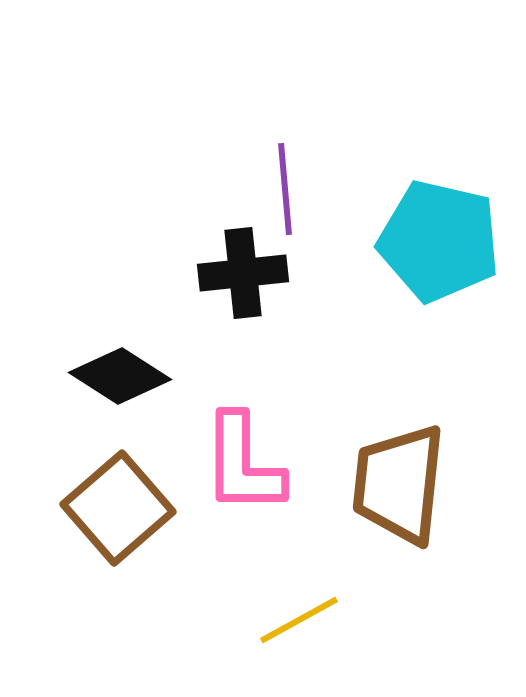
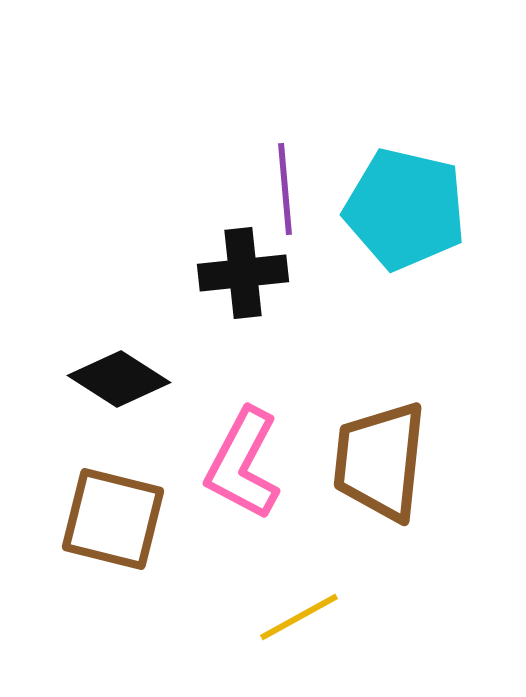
cyan pentagon: moved 34 px left, 32 px up
black diamond: moved 1 px left, 3 px down
pink L-shape: rotated 28 degrees clockwise
brown trapezoid: moved 19 px left, 23 px up
brown square: moved 5 px left, 11 px down; rotated 35 degrees counterclockwise
yellow line: moved 3 px up
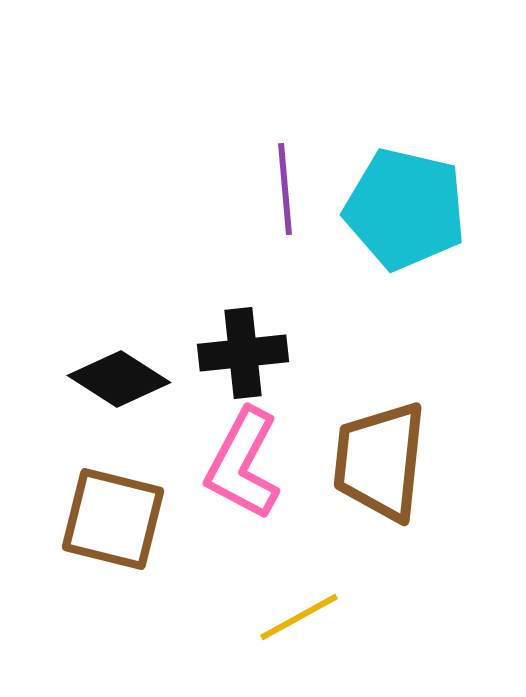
black cross: moved 80 px down
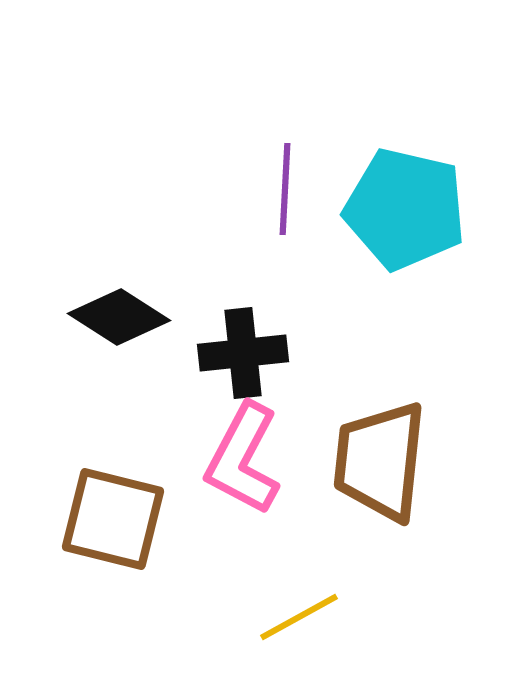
purple line: rotated 8 degrees clockwise
black diamond: moved 62 px up
pink L-shape: moved 5 px up
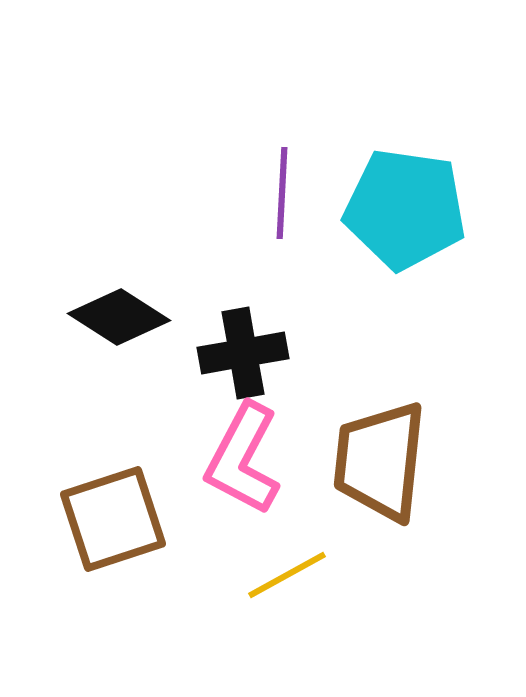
purple line: moved 3 px left, 4 px down
cyan pentagon: rotated 5 degrees counterclockwise
black cross: rotated 4 degrees counterclockwise
brown square: rotated 32 degrees counterclockwise
yellow line: moved 12 px left, 42 px up
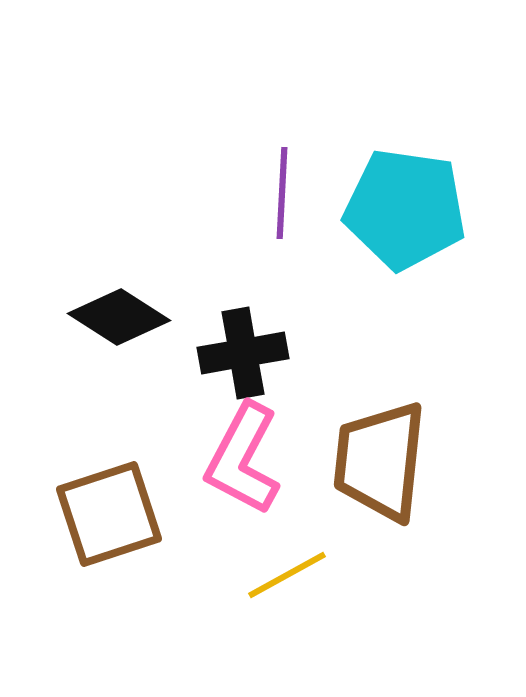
brown square: moved 4 px left, 5 px up
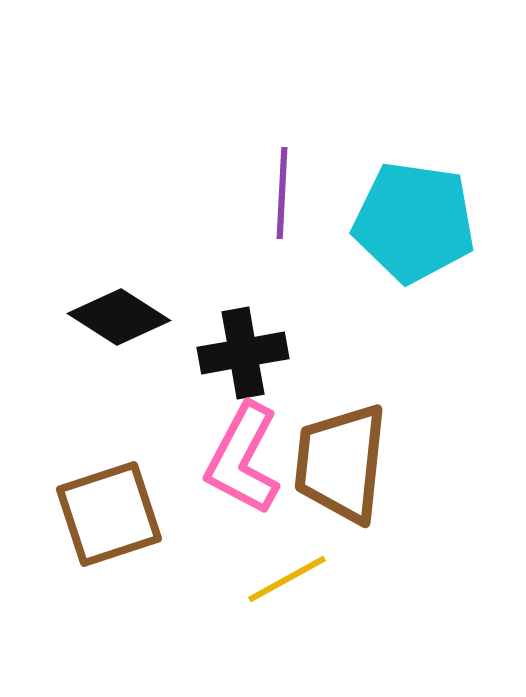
cyan pentagon: moved 9 px right, 13 px down
brown trapezoid: moved 39 px left, 2 px down
yellow line: moved 4 px down
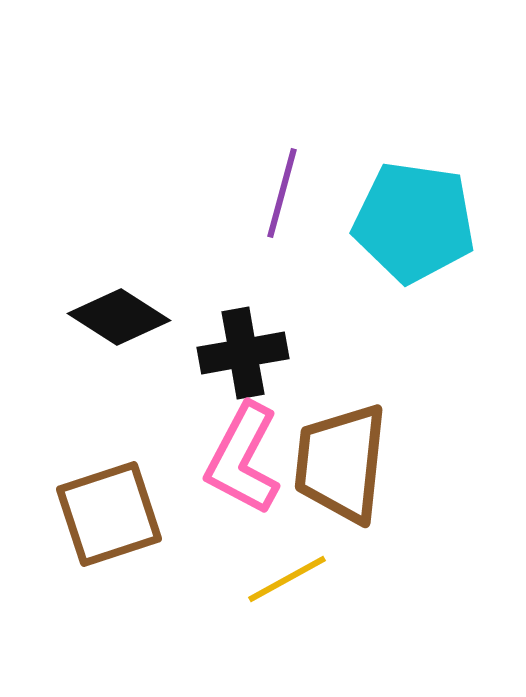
purple line: rotated 12 degrees clockwise
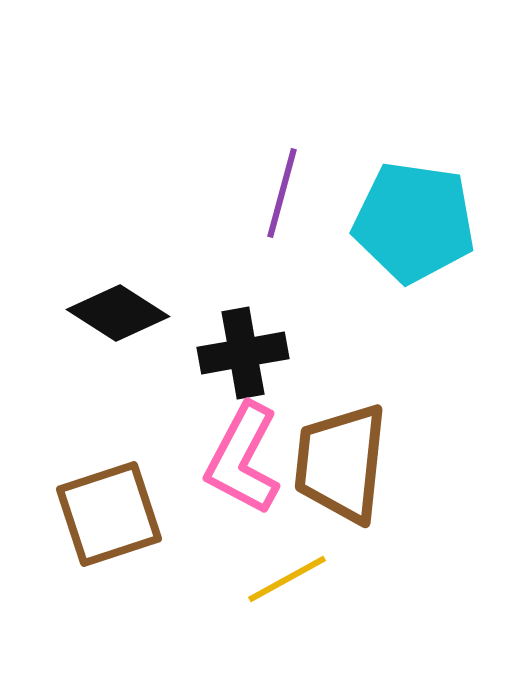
black diamond: moved 1 px left, 4 px up
